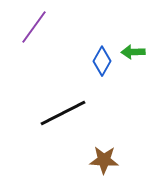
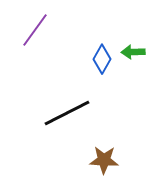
purple line: moved 1 px right, 3 px down
blue diamond: moved 2 px up
black line: moved 4 px right
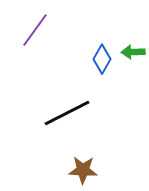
brown star: moved 21 px left, 10 px down
